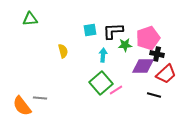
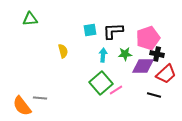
green star: moved 9 px down
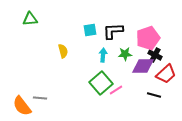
black cross: moved 2 px left, 1 px down; rotated 16 degrees clockwise
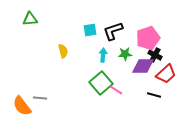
black L-shape: rotated 15 degrees counterclockwise
pink line: rotated 64 degrees clockwise
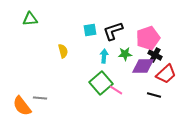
cyan arrow: moved 1 px right, 1 px down
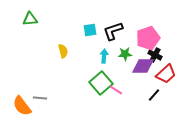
black line: rotated 64 degrees counterclockwise
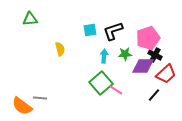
yellow semicircle: moved 3 px left, 2 px up
orange semicircle: rotated 15 degrees counterclockwise
